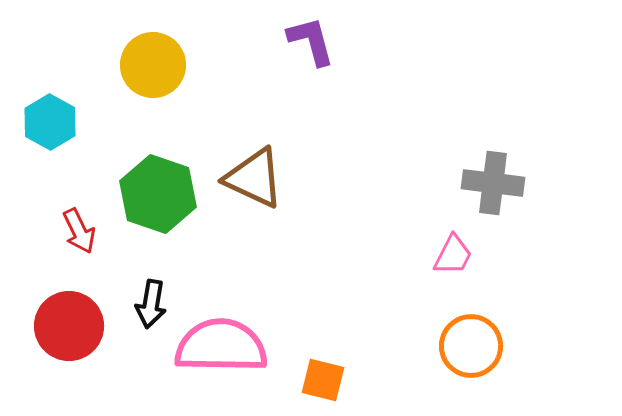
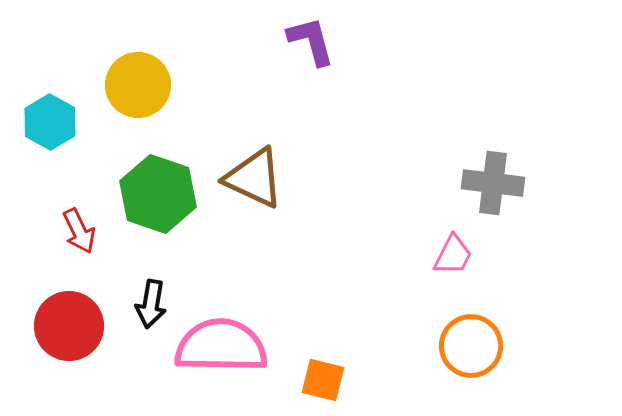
yellow circle: moved 15 px left, 20 px down
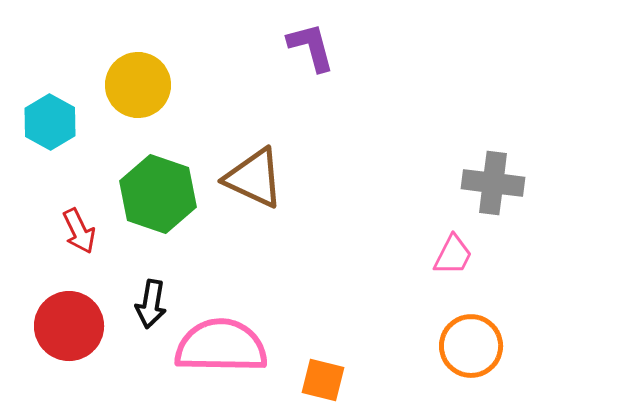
purple L-shape: moved 6 px down
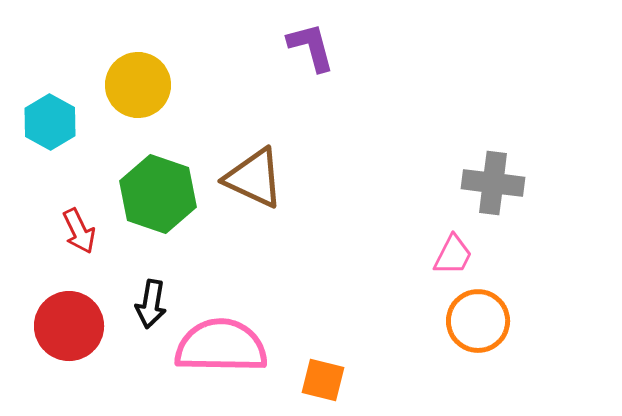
orange circle: moved 7 px right, 25 px up
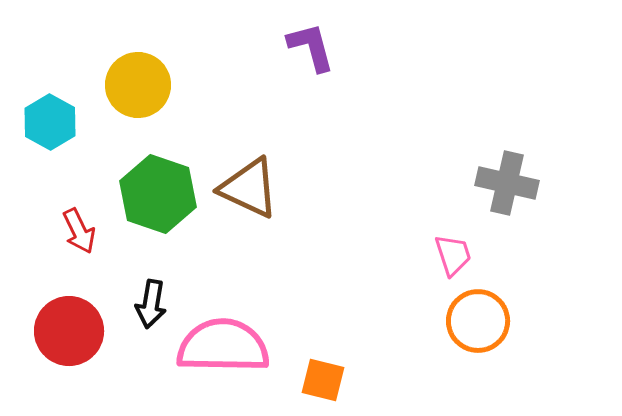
brown triangle: moved 5 px left, 10 px down
gray cross: moved 14 px right; rotated 6 degrees clockwise
pink trapezoid: rotated 45 degrees counterclockwise
red circle: moved 5 px down
pink semicircle: moved 2 px right
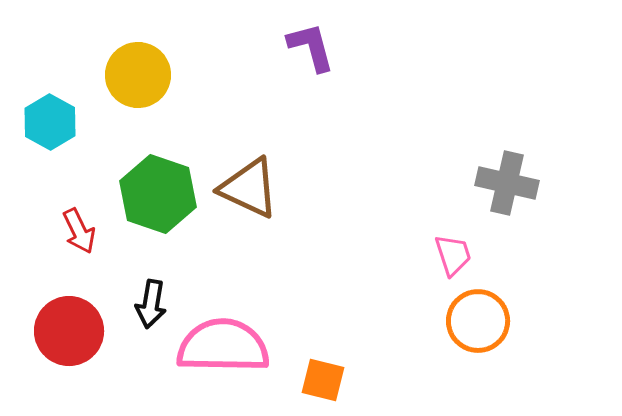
yellow circle: moved 10 px up
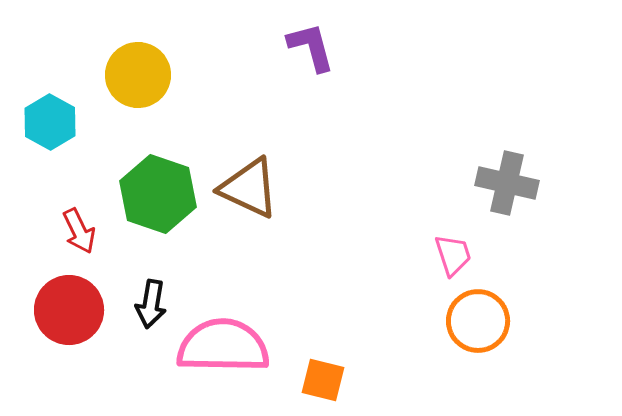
red circle: moved 21 px up
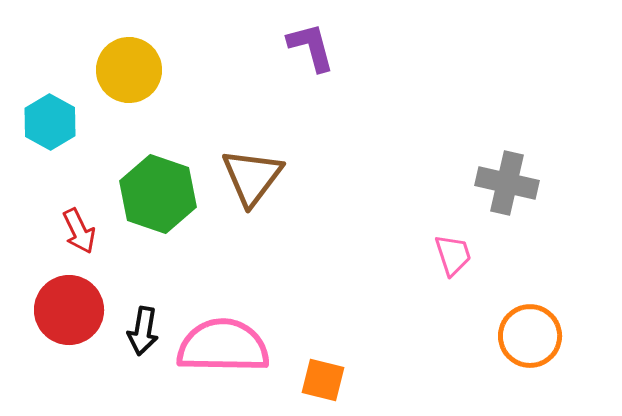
yellow circle: moved 9 px left, 5 px up
brown triangle: moved 3 px right, 11 px up; rotated 42 degrees clockwise
black arrow: moved 8 px left, 27 px down
orange circle: moved 52 px right, 15 px down
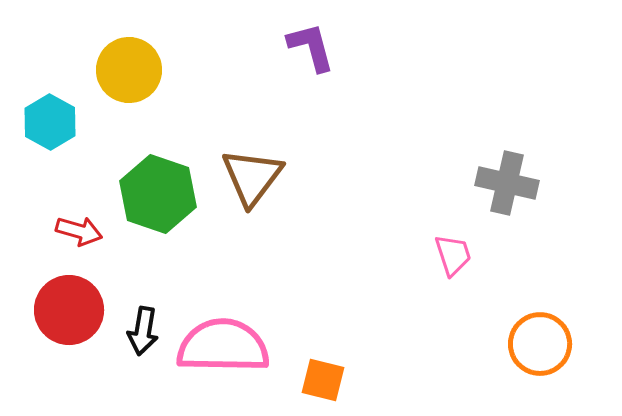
red arrow: rotated 48 degrees counterclockwise
orange circle: moved 10 px right, 8 px down
